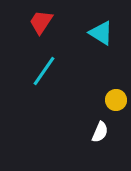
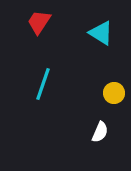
red trapezoid: moved 2 px left
cyan line: moved 1 px left, 13 px down; rotated 16 degrees counterclockwise
yellow circle: moved 2 px left, 7 px up
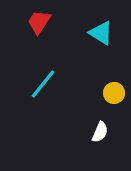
cyan line: rotated 20 degrees clockwise
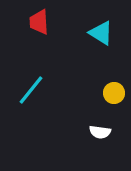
red trapezoid: rotated 36 degrees counterclockwise
cyan line: moved 12 px left, 6 px down
white semicircle: rotated 75 degrees clockwise
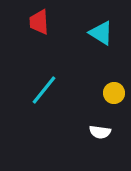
cyan line: moved 13 px right
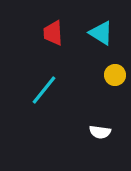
red trapezoid: moved 14 px right, 11 px down
yellow circle: moved 1 px right, 18 px up
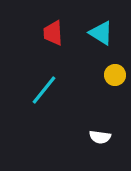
white semicircle: moved 5 px down
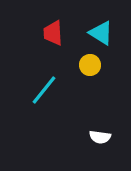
yellow circle: moved 25 px left, 10 px up
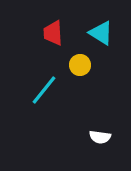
yellow circle: moved 10 px left
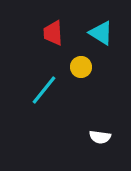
yellow circle: moved 1 px right, 2 px down
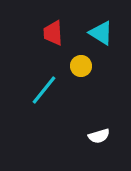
yellow circle: moved 1 px up
white semicircle: moved 1 px left, 1 px up; rotated 25 degrees counterclockwise
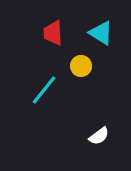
white semicircle: rotated 20 degrees counterclockwise
